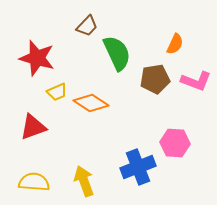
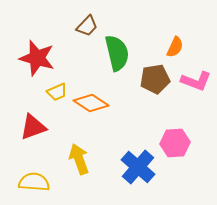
orange semicircle: moved 3 px down
green semicircle: rotated 12 degrees clockwise
pink hexagon: rotated 8 degrees counterclockwise
blue cross: rotated 28 degrees counterclockwise
yellow arrow: moved 5 px left, 22 px up
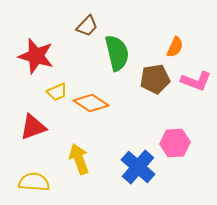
red star: moved 1 px left, 2 px up
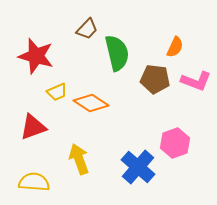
brown trapezoid: moved 3 px down
brown pentagon: rotated 16 degrees clockwise
pink hexagon: rotated 16 degrees counterclockwise
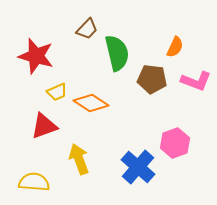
brown pentagon: moved 3 px left
red triangle: moved 11 px right, 1 px up
